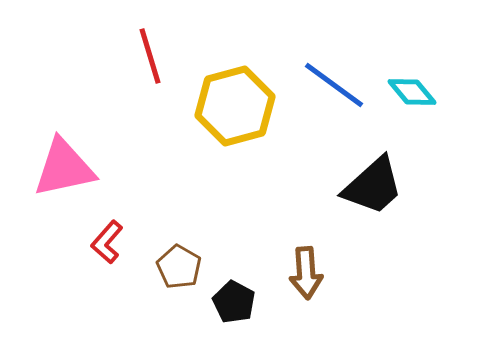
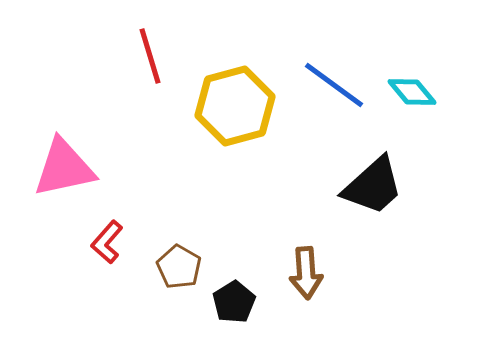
black pentagon: rotated 12 degrees clockwise
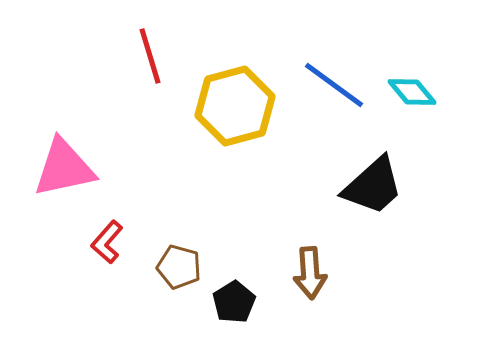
brown pentagon: rotated 15 degrees counterclockwise
brown arrow: moved 4 px right
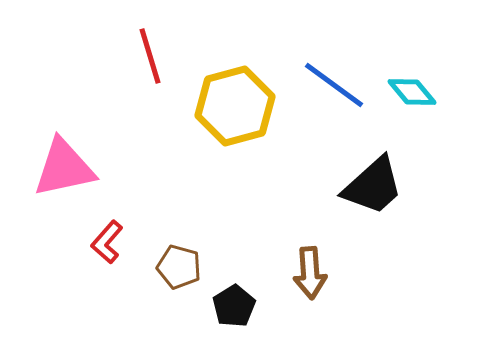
black pentagon: moved 4 px down
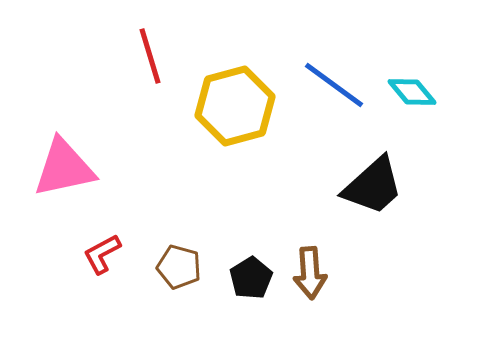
red L-shape: moved 5 px left, 12 px down; rotated 21 degrees clockwise
black pentagon: moved 17 px right, 28 px up
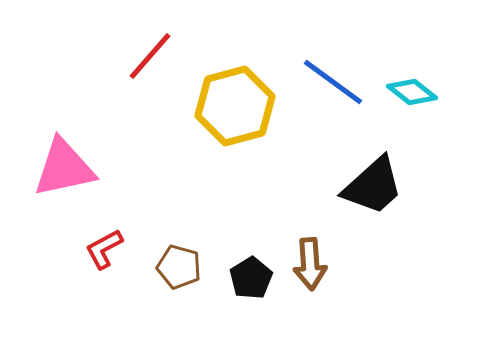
red line: rotated 58 degrees clockwise
blue line: moved 1 px left, 3 px up
cyan diamond: rotated 12 degrees counterclockwise
red L-shape: moved 2 px right, 5 px up
brown arrow: moved 9 px up
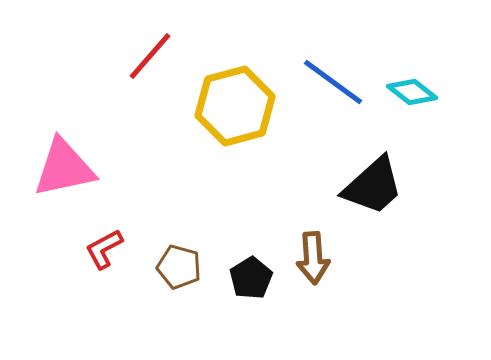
brown arrow: moved 3 px right, 6 px up
